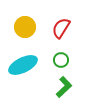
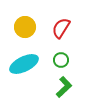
cyan ellipse: moved 1 px right, 1 px up
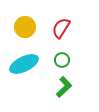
green circle: moved 1 px right
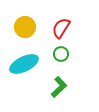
green circle: moved 1 px left, 6 px up
green L-shape: moved 5 px left
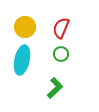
red semicircle: rotated 10 degrees counterclockwise
cyan ellipse: moved 2 px left, 4 px up; rotated 52 degrees counterclockwise
green L-shape: moved 4 px left, 1 px down
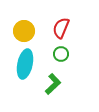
yellow circle: moved 1 px left, 4 px down
cyan ellipse: moved 3 px right, 4 px down
green L-shape: moved 2 px left, 4 px up
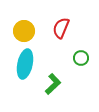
green circle: moved 20 px right, 4 px down
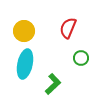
red semicircle: moved 7 px right
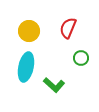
yellow circle: moved 5 px right
cyan ellipse: moved 1 px right, 3 px down
green L-shape: moved 1 px right, 1 px down; rotated 85 degrees clockwise
